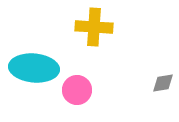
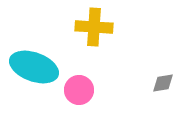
cyan ellipse: moved 1 px up; rotated 15 degrees clockwise
pink circle: moved 2 px right
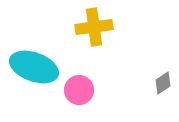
yellow cross: rotated 12 degrees counterclockwise
gray diamond: rotated 25 degrees counterclockwise
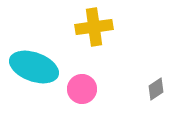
gray diamond: moved 7 px left, 6 px down
pink circle: moved 3 px right, 1 px up
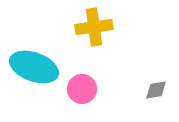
gray diamond: moved 1 px down; rotated 25 degrees clockwise
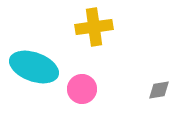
gray diamond: moved 3 px right
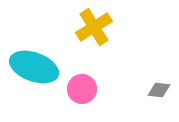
yellow cross: rotated 24 degrees counterclockwise
gray diamond: rotated 15 degrees clockwise
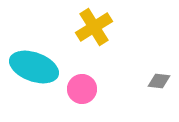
gray diamond: moved 9 px up
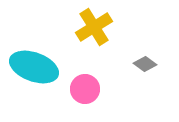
gray diamond: moved 14 px left, 17 px up; rotated 30 degrees clockwise
pink circle: moved 3 px right
